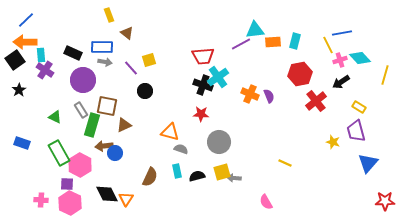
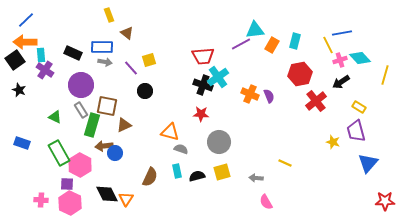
orange rectangle at (273, 42): moved 1 px left, 3 px down; rotated 56 degrees counterclockwise
purple circle at (83, 80): moved 2 px left, 5 px down
black star at (19, 90): rotated 16 degrees counterclockwise
gray arrow at (234, 178): moved 22 px right
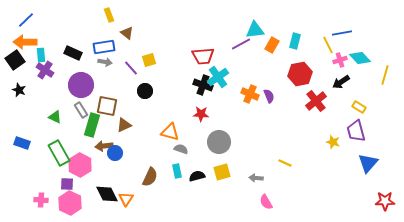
blue rectangle at (102, 47): moved 2 px right; rotated 10 degrees counterclockwise
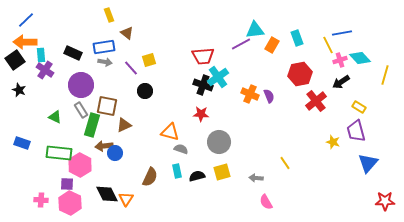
cyan rectangle at (295, 41): moved 2 px right, 3 px up; rotated 35 degrees counterclockwise
green rectangle at (59, 153): rotated 55 degrees counterclockwise
yellow line at (285, 163): rotated 32 degrees clockwise
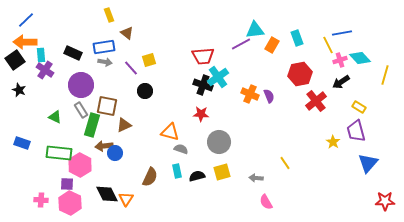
yellow star at (333, 142): rotated 16 degrees clockwise
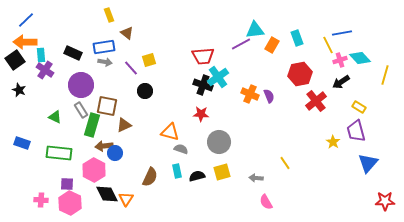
pink hexagon at (80, 165): moved 14 px right, 5 px down
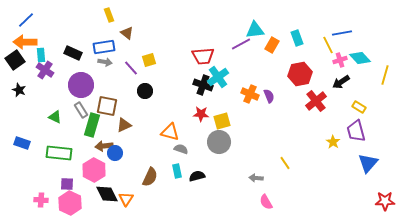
yellow square at (222, 172): moved 51 px up
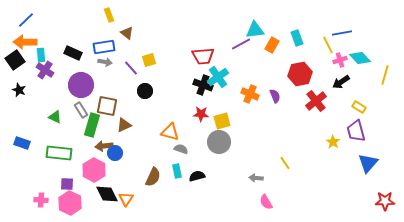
purple semicircle at (269, 96): moved 6 px right
brown semicircle at (150, 177): moved 3 px right
